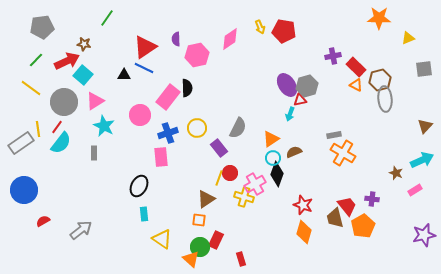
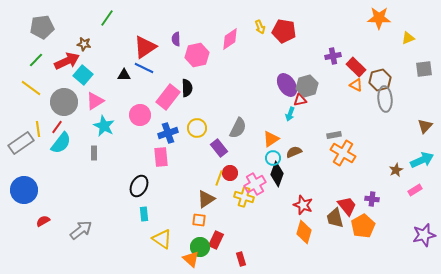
brown star at (396, 173): moved 3 px up; rotated 24 degrees clockwise
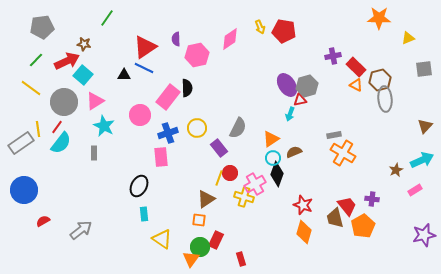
orange triangle at (191, 259): rotated 24 degrees clockwise
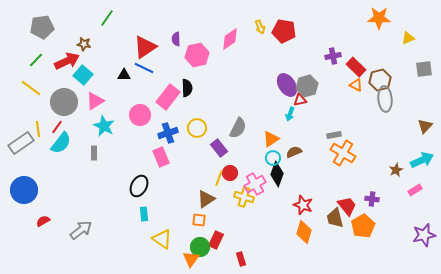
pink rectangle at (161, 157): rotated 18 degrees counterclockwise
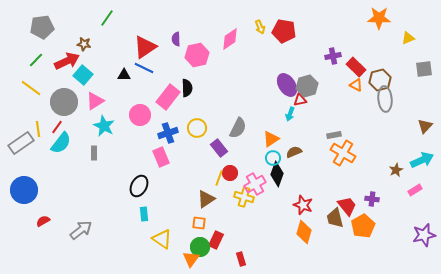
orange square at (199, 220): moved 3 px down
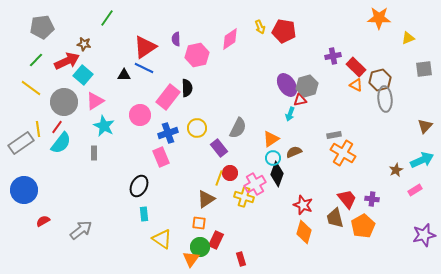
red trapezoid at (347, 206): moved 7 px up
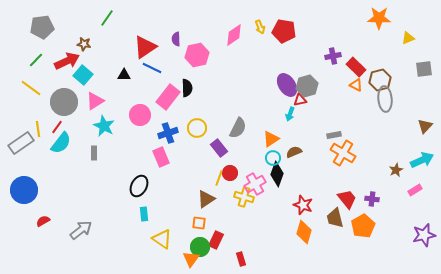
pink diamond at (230, 39): moved 4 px right, 4 px up
blue line at (144, 68): moved 8 px right
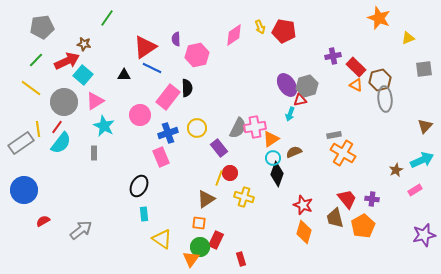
orange star at (379, 18): rotated 20 degrees clockwise
pink cross at (255, 184): moved 57 px up; rotated 20 degrees clockwise
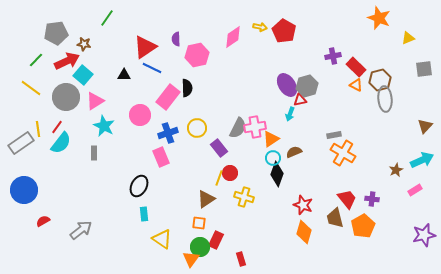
gray pentagon at (42, 27): moved 14 px right, 6 px down
yellow arrow at (260, 27): rotated 56 degrees counterclockwise
red pentagon at (284, 31): rotated 20 degrees clockwise
pink diamond at (234, 35): moved 1 px left, 2 px down
gray circle at (64, 102): moved 2 px right, 5 px up
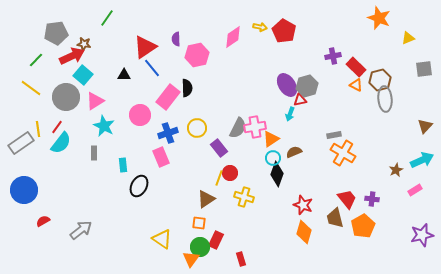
red arrow at (67, 61): moved 5 px right, 5 px up
blue line at (152, 68): rotated 24 degrees clockwise
cyan rectangle at (144, 214): moved 21 px left, 49 px up
purple star at (424, 235): moved 2 px left
